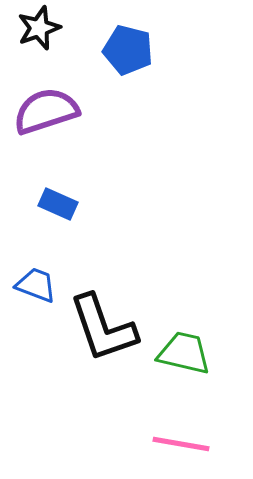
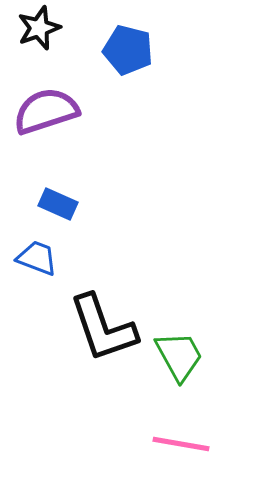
blue trapezoid: moved 1 px right, 27 px up
green trapezoid: moved 5 px left, 3 px down; rotated 48 degrees clockwise
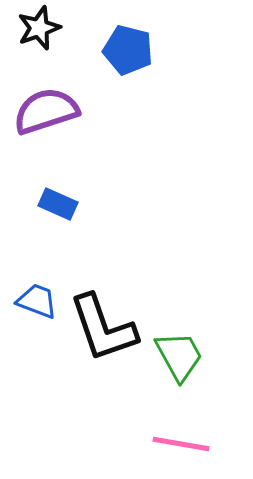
blue trapezoid: moved 43 px down
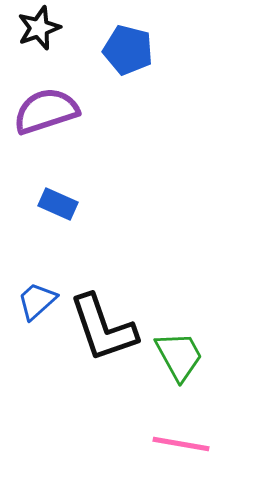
blue trapezoid: rotated 63 degrees counterclockwise
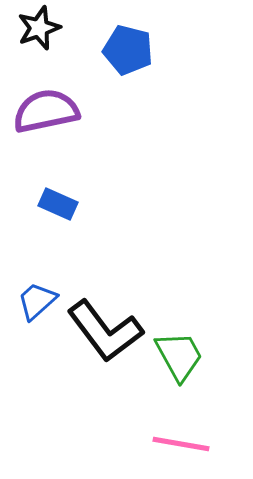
purple semicircle: rotated 6 degrees clockwise
black L-shape: moved 2 px right, 3 px down; rotated 18 degrees counterclockwise
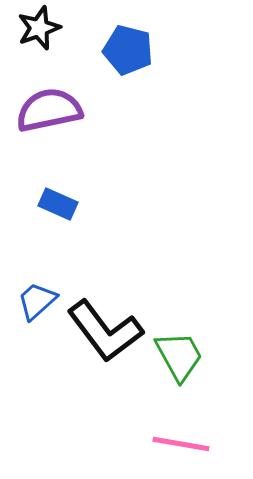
purple semicircle: moved 3 px right, 1 px up
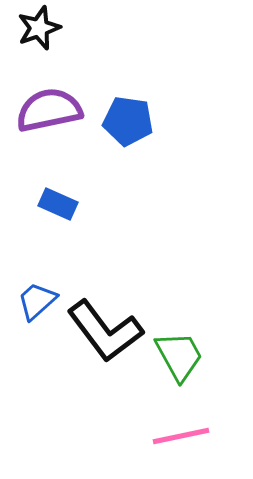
blue pentagon: moved 71 px down; rotated 6 degrees counterclockwise
pink line: moved 8 px up; rotated 22 degrees counterclockwise
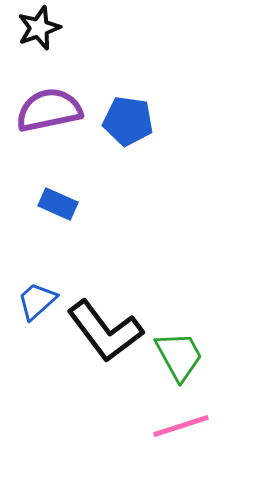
pink line: moved 10 px up; rotated 6 degrees counterclockwise
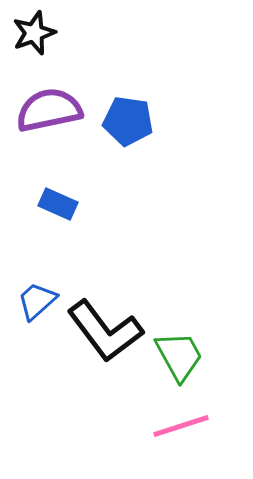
black star: moved 5 px left, 5 px down
